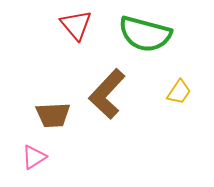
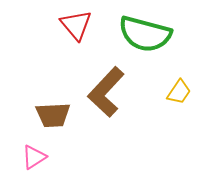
brown L-shape: moved 1 px left, 2 px up
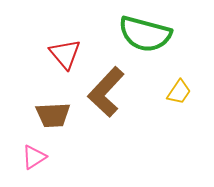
red triangle: moved 11 px left, 29 px down
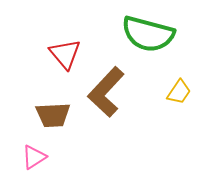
green semicircle: moved 3 px right
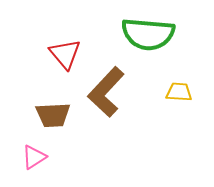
green semicircle: rotated 10 degrees counterclockwise
yellow trapezoid: rotated 120 degrees counterclockwise
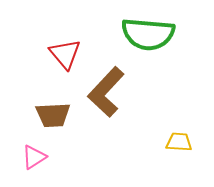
yellow trapezoid: moved 50 px down
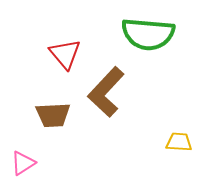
pink triangle: moved 11 px left, 6 px down
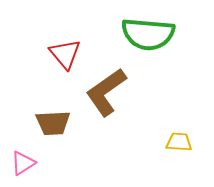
brown L-shape: rotated 12 degrees clockwise
brown trapezoid: moved 8 px down
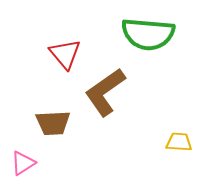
brown L-shape: moved 1 px left
